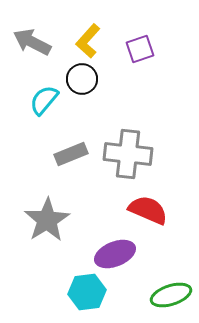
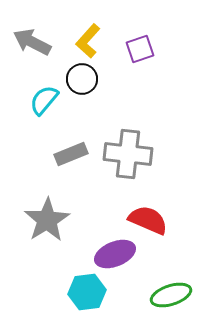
red semicircle: moved 10 px down
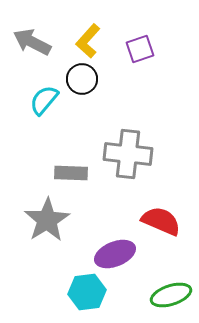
gray rectangle: moved 19 px down; rotated 24 degrees clockwise
red semicircle: moved 13 px right, 1 px down
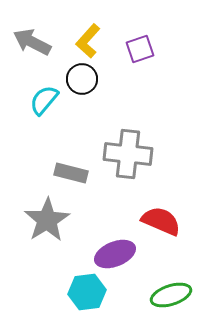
gray rectangle: rotated 12 degrees clockwise
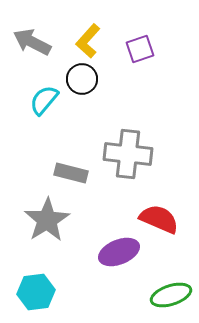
red semicircle: moved 2 px left, 2 px up
purple ellipse: moved 4 px right, 2 px up
cyan hexagon: moved 51 px left
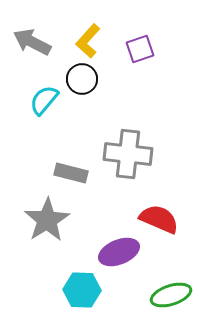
cyan hexagon: moved 46 px right, 2 px up; rotated 9 degrees clockwise
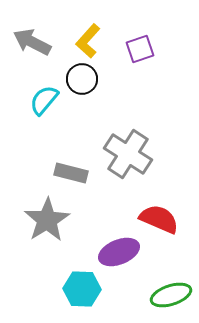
gray cross: rotated 27 degrees clockwise
cyan hexagon: moved 1 px up
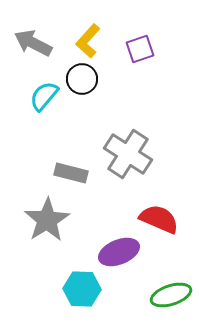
gray arrow: moved 1 px right, 1 px down
cyan semicircle: moved 4 px up
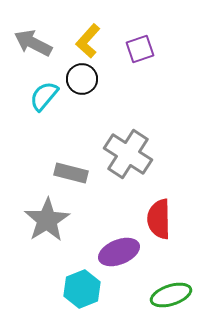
red semicircle: rotated 114 degrees counterclockwise
cyan hexagon: rotated 24 degrees counterclockwise
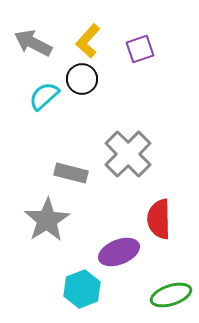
cyan semicircle: rotated 8 degrees clockwise
gray cross: rotated 12 degrees clockwise
